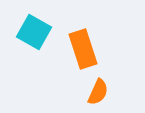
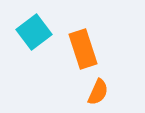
cyan square: rotated 24 degrees clockwise
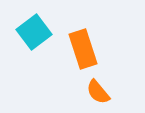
orange semicircle: rotated 116 degrees clockwise
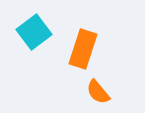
orange rectangle: rotated 36 degrees clockwise
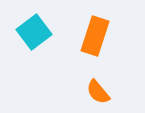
orange rectangle: moved 12 px right, 13 px up
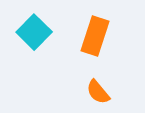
cyan square: rotated 8 degrees counterclockwise
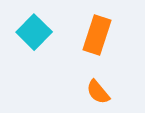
orange rectangle: moved 2 px right, 1 px up
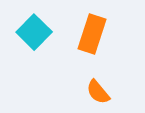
orange rectangle: moved 5 px left, 1 px up
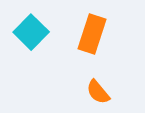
cyan square: moved 3 px left
